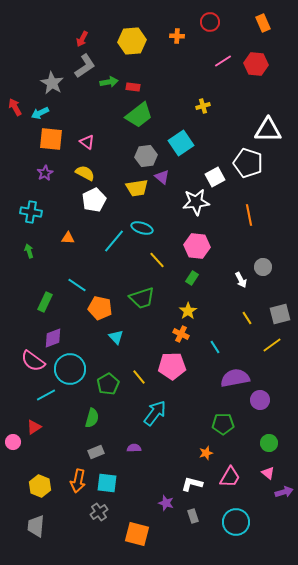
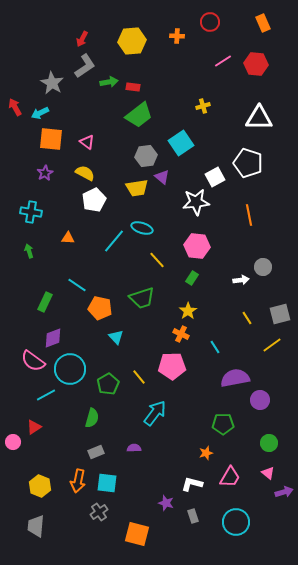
white triangle at (268, 130): moved 9 px left, 12 px up
white arrow at (241, 280): rotated 70 degrees counterclockwise
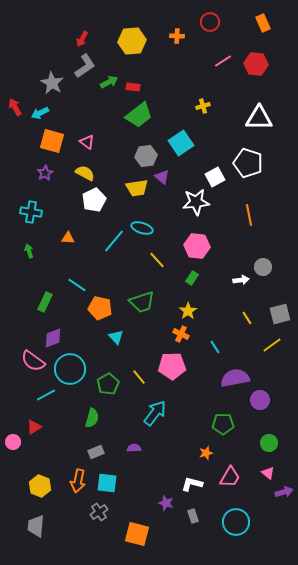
green arrow at (109, 82): rotated 18 degrees counterclockwise
orange square at (51, 139): moved 1 px right, 2 px down; rotated 10 degrees clockwise
green trapezoid at (142, 298): moved 4 px down
